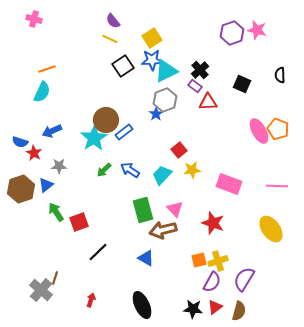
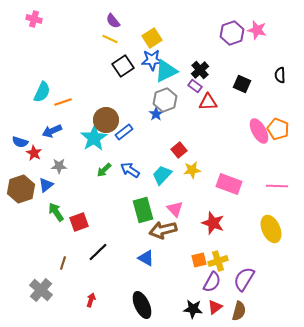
orange line at (47, 69): moved 16 px right, 33 px down
yellow ellipse at (271, 229): rotated 12 degrees clockwise
brown line at (55, 278): moved 8 px right, 15 px up
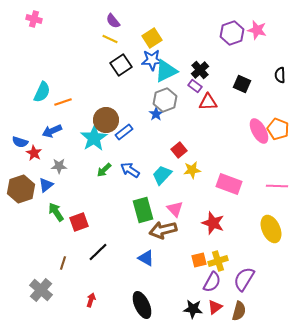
black square at (123, 66): moved 2 px left, 1 px up
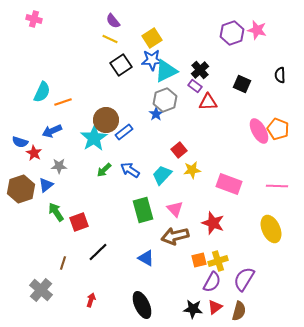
brown arrow at (163, 230): moved 12 px right, 6 px down
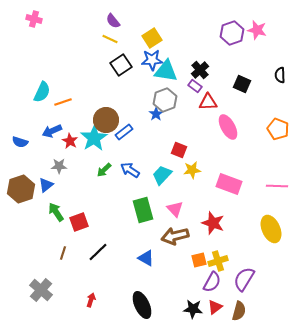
cyan triangle at (166, 71): rotated 35 degrees clockwise
pink ellipse at (259, 131): moved 31 px left, 4 px up
red square at (179, 150): rotated 28 degrees counterclockwise
red star at (34, 153): moved 36 px right, 12 px up
brown line at (63, 263): moved 10 px up
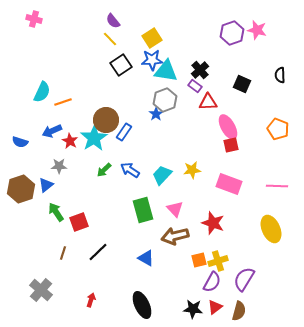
yellow line at (110, 39): rotated 21 degrees clockwise
blue rectangle at (124, 132): rotated 18 degrees counterclockwise
red square at (179, 150): moved 52 px right, 5 px up; rotated 35 degrees counterclockwise
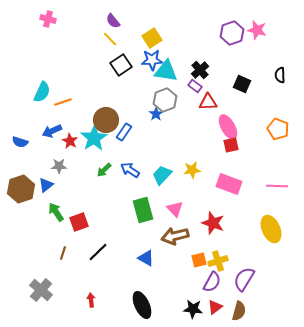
pink cross at (34, 19): moved 14 px right
red arrow at (91, 300): rotated 24 degrees counterclockwise
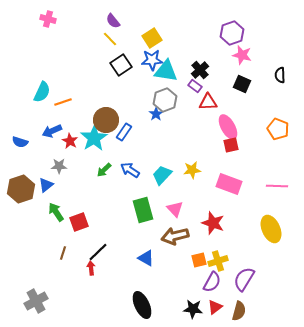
pink star at (257, 30): moved 15 px left, 25 px down
gray cross at (41, 290): moved 5 px left, 11 px down; rotated 20 degrees clockwise
red arrow at (91, 300): moved 32 px up
